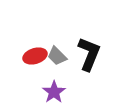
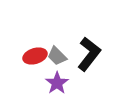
black L-shape: rotated 16 degrees clockwise
purple star: moved 3 px right, 9 px up
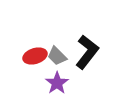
black L-shape: moved 2 px left, 2 px up
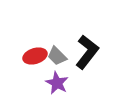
purple star: rotated 10 degrees counterclockwise
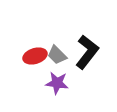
gray trapezoid: moved 1 px up
purple star: rotated 20 degrees counterclockwise
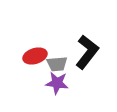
gray trapezoid: moved 9 px down; rotated 50 degrees counterclockwise
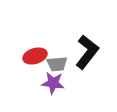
purple star: moved 4 px left
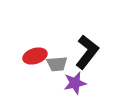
purple star: moved 22 px right; rotated 20 degrees counterclockwise
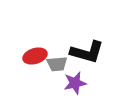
black L-shape: rotated 68 degrees clockwise
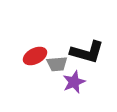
red ellipse: rotated 10 degrees counterclockwise
purple star: moved 1 px left, 1 px up; rotated 10 degrees counterclockwise
